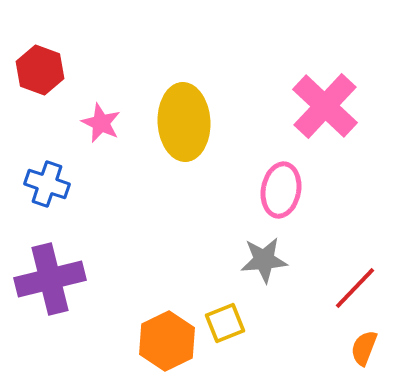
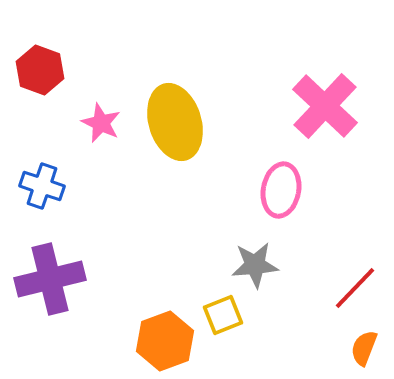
yellow ellipse: moved 9 px left; rotated 14 degrees counterclockwise
blue cross: moved 5 px left, 2 px down
gray star: moved 9 px left, 5 px down
yellow square: moved 2 px left, 8 px up
orange hexagon: moved 2 px left; rotated 6 degrees clockwise
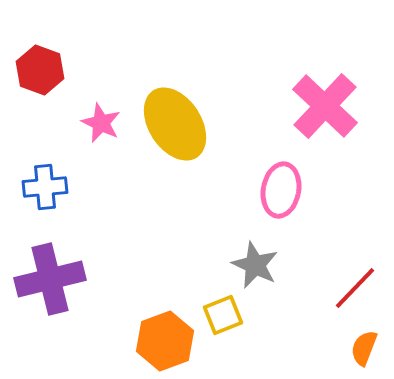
yellow ellipse: moved 2 px down; rotated 16 degrees counterclockwise
blue cross: moved 3 px right, 1 px down; rotated 24 degrees counterclockwise
gray star: rotated 30 degrees clockwise
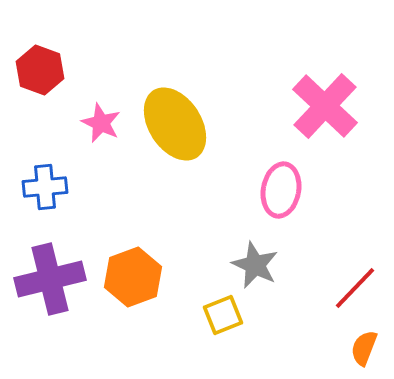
orange hexagon: moved 32 px left, 64 px up
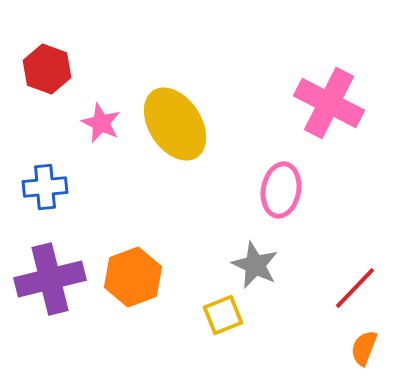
red hexagon: moved 7 px right, 1 px up
pink cross: moved 4 px right, 3 px up; rotated 16 degrees counterclockwise
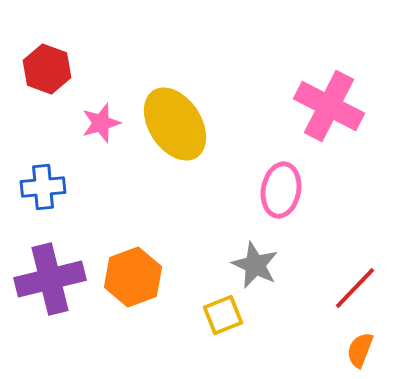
pink cross: moved 3 px down
pink star: rotated 30 degrees clockwise
blue cross: moved 2 px left
orange semicircle: moved 4 px left, 2 px down
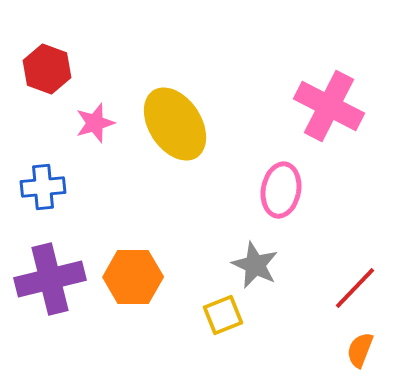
pink star: moved 6 px left
orange hexagon: rotated 20 degrees clockwise
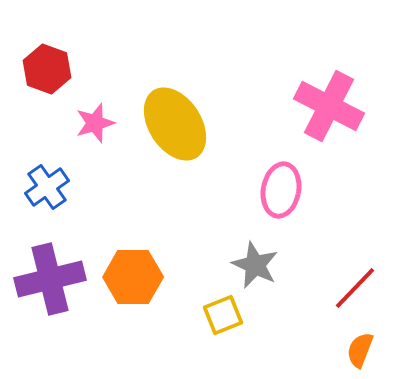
blue cross: moved 4 px right; rotated 30 degrees counterclockwise
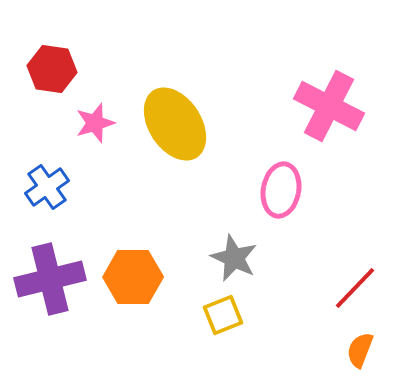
red hexagon: moved 5 px right; rotated 12 degrees counterclockwise
gray star: moved 21 px left, 7 px up
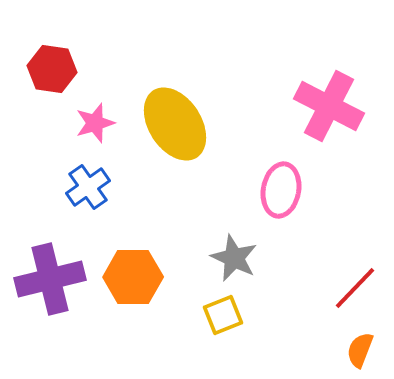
blue cross: moved 41 px right
